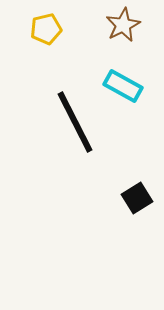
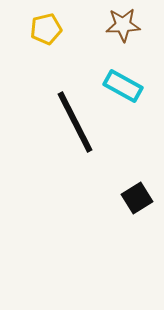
brown star: rotated 24 degrees clockwise
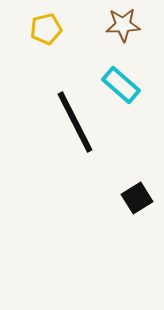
cyan rectangle: moved 2 px left, 1 px up; rotated 12 degrees clockwise
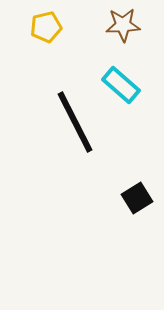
yellow pentagon: moved 2 px up
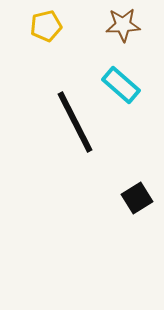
yellow pentagon: moved 1 px up
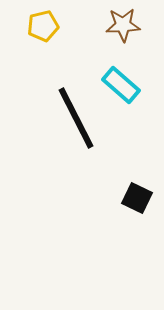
yellow pentagon: moved 3 px left
black line: moved 1 px right, 4 px up
black square: rotated 32 degrees counterclockwise
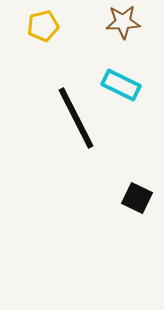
brown star: moved 3 px up
cyan rectangle: rotated 15 degrees counterclockwise
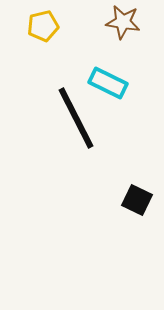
brown star: rotated 12 degrees clockwise
cyan rectangle: moved 13 px left, 2 px up
black square: moved 2 px down
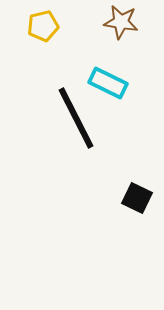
brown star: moved 2 px left
black square: moved 2 px up
